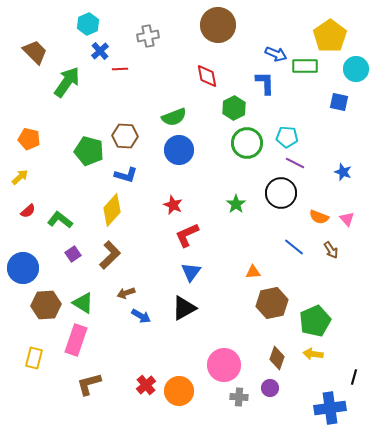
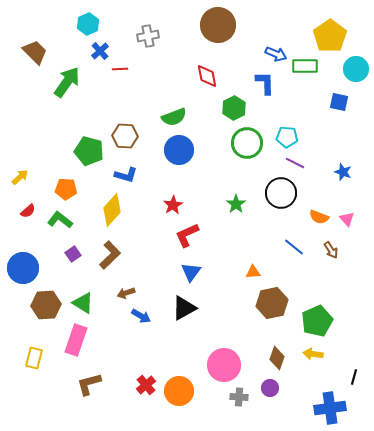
orange pentagon at (29, 139): moved 37 px right, 50 px down; rotated 10 degrees counterclockwise
red star at (173, 205): rotated 18 degrees clockwise
green pentagon at (315, 321): moved 2 px right
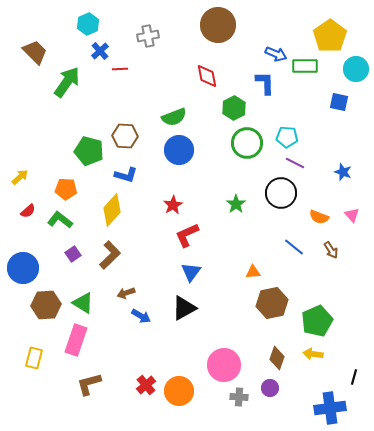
pink triangle at (347, 219): moved 5 px right, 4 px up
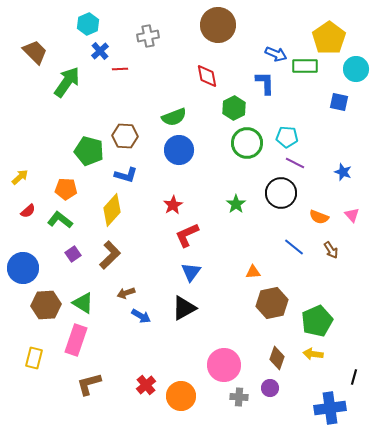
yellow pentagon at (330, 36): moved 1 px left, 2 px down
orange circle at (179, 391): moved 2 px right, 5 px down
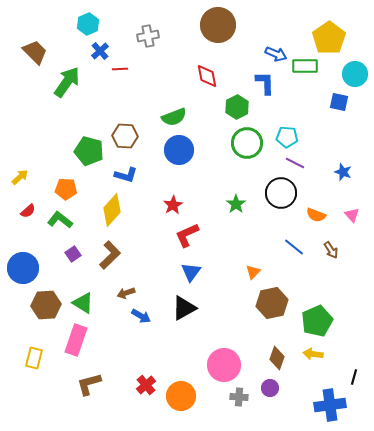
cyan circle at (356, 69): moved 1 px left, 5 px down
green hexagon at (234, 108): moved 3 px right, 1 px up
orange semicircle at (319, 217): moved 3 px left, 2 px up
orange triangle at (253, 272): rotated 42 degrees counterclockwise
blue cross at (330, 408): moved 3 px up
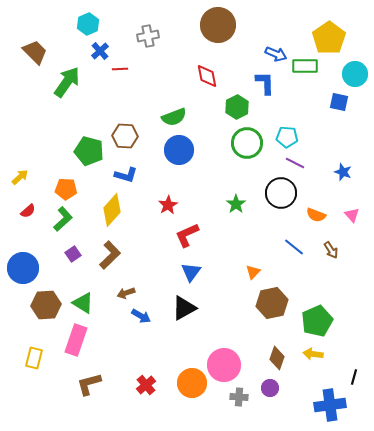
red star at (173, 205): moved 5 px left
green L-shape at (60, 220): moved 3 px right, 1 px up; rotated 100 degrees clockwise
orange circle at (181, 396): moved 11 px right, 13 px up
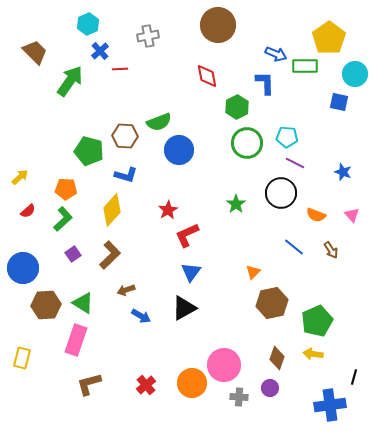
green arrow at (67, 82): moved 3 px right, 1 px up
green semicircle at (174, 117): moved 15 px left, 5 px down
red star at (168, 205): moved 5 px down
brown arrow at (126, 293): moved 3 px up
yellow rectangle at (34, 358): moved 12 px left
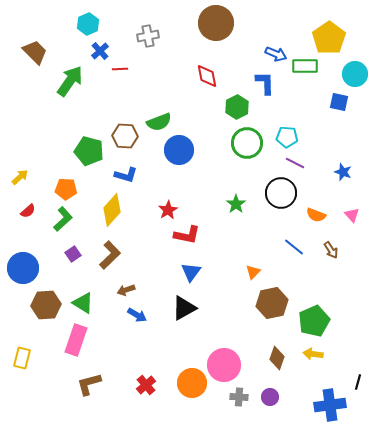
brown circle at (218, 25): moved 2 px left, 2 px up
red L-shape at (187, 235): rotated 144 degrees counterclockwise
blue arrow at (141, 316): moved 4 px left, 1 px up
green pentagon at (317, 321): moved 3 px left
black line at (354, 377): moved 4 px right, 5 px down
purple circle at (270, 388): moved 9 px down
